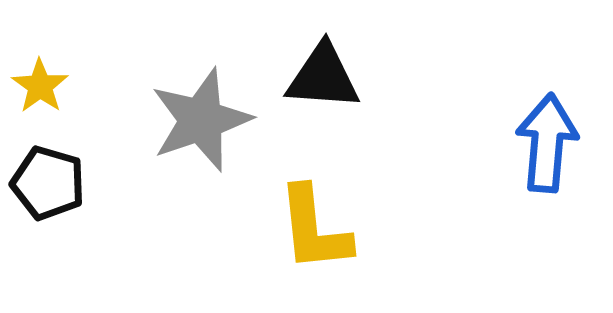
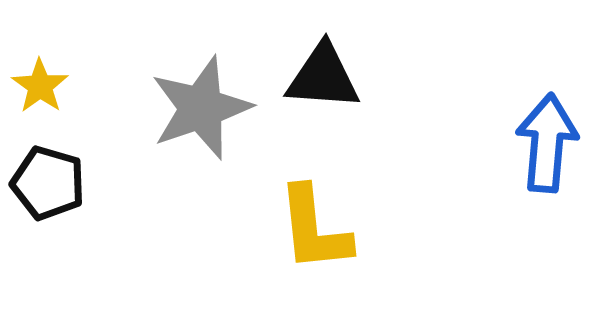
gray star: moved 12 px up
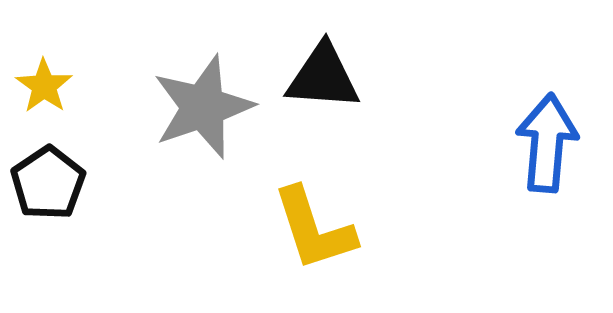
yellow star: moved 4 px right
gray star: moved 2 px right, 1 px up
black pentagon: rotated 22 degrees clockwise
yellow L-shape: rotated 12 degrees counterclockwise
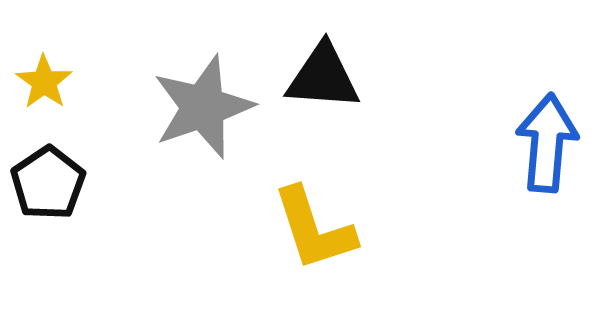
yellow star: moved 4 px up
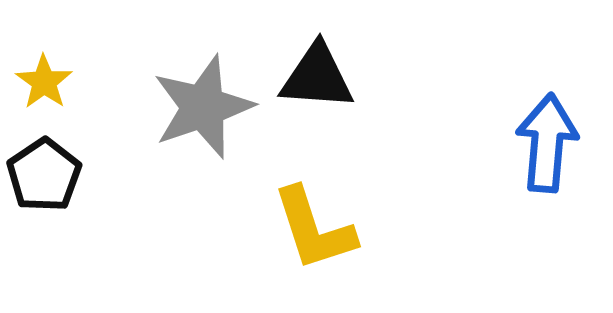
black triangle: moved 6 px left
black pentagon: moved 4 px left, 8 px up
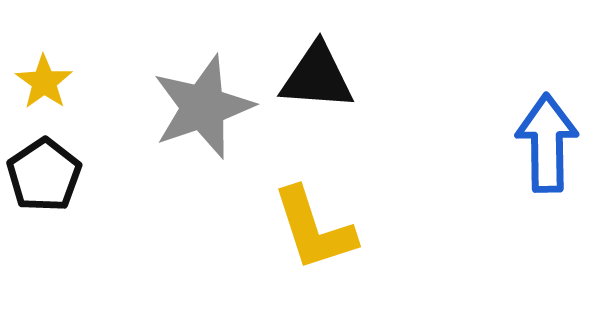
blue arrow: rotated 6 degrees counterclockwise
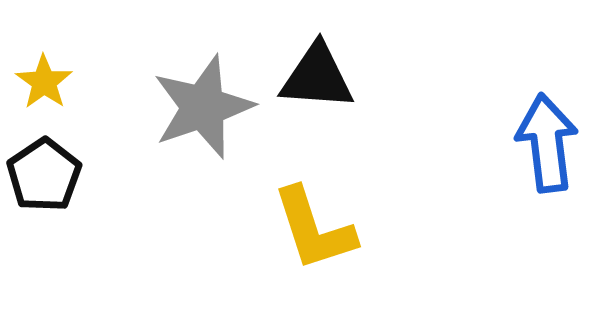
blue arrow: rotated 6 degrees counterclockwise
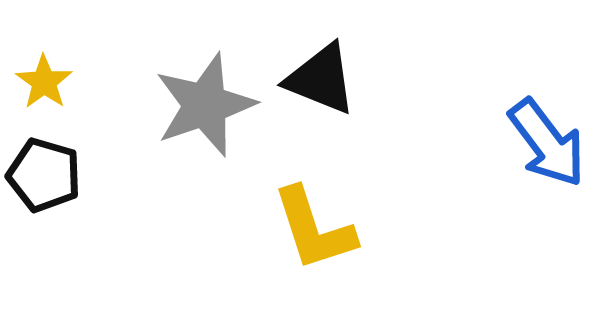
black triangle: moved 4 px right, 2 px down; rotated 18 degrees clockwise
gray star: moved 2 px right, 2 px up
blue arrow: rotated 150 degrees clockwise
black pentagon: rotated 22 degrees counterclockwise
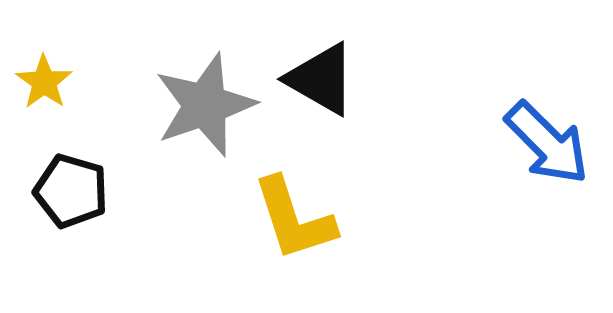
black triangle: rotated 8 degrees clockwise
blue arrow: rotated 8 degrees counterclockwise
black pentagon: moved 27 px right, 16 px down
yellow L-shape: moved 20 px left, 10 px up
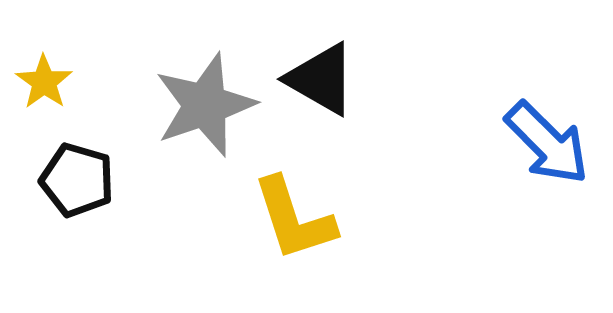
black pentagon: moved 6 px right, 11 px up
